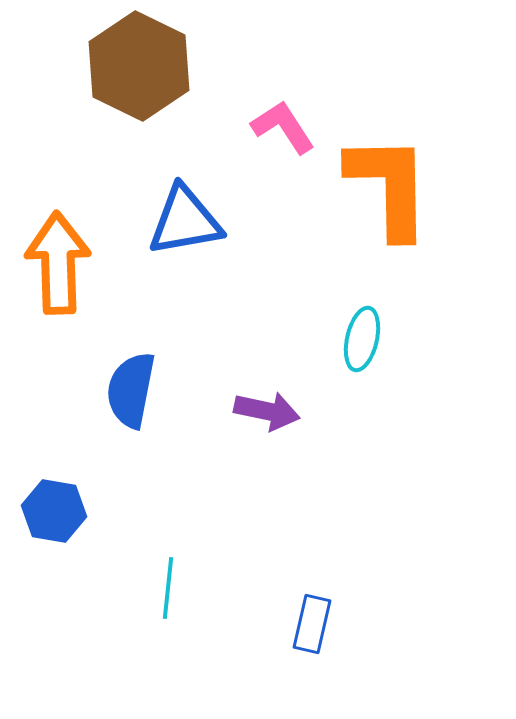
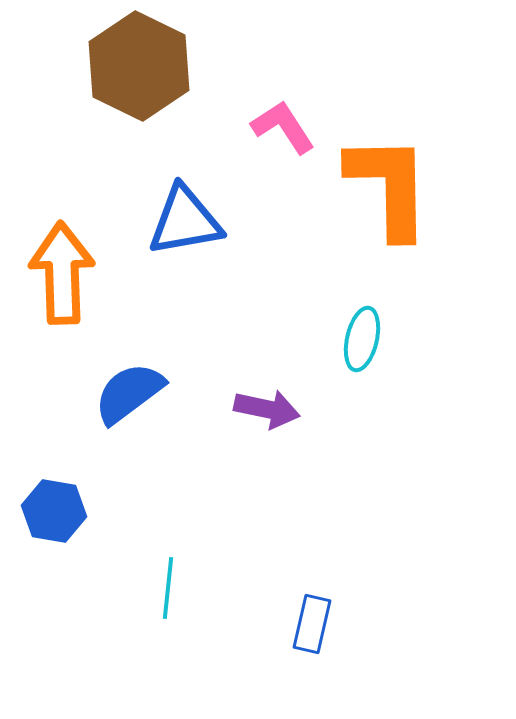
orange arrow: moved 4 px right, 10 px down
blue semicircle: moved 2 px left, 3 px down; rotated 42 degrees clockwise
purple arrow: moved 2 px up
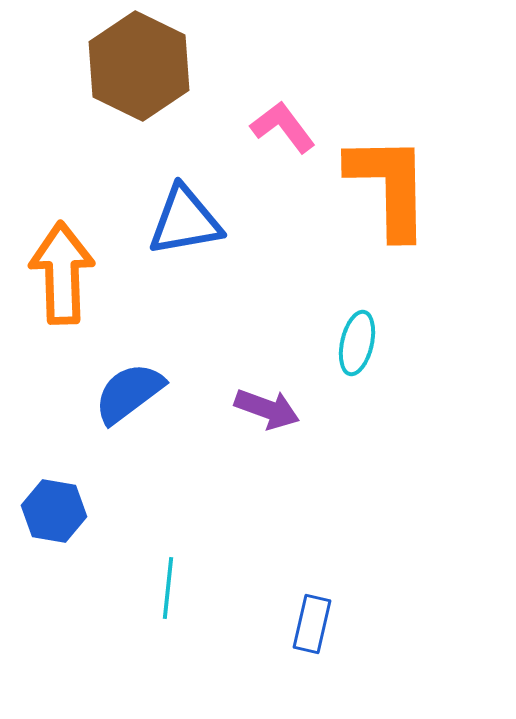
pink L-shape: rotated 4 degrees counterclockwise
cyan ellipse: moved 5 px left, 4 px down
purple arrow: rotated 8 degrees clockwise
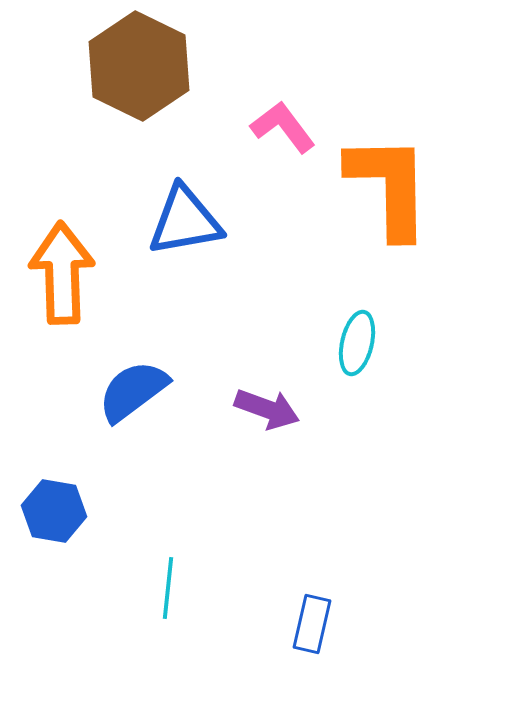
blue semicircle: moved 4 px right, 2 px up
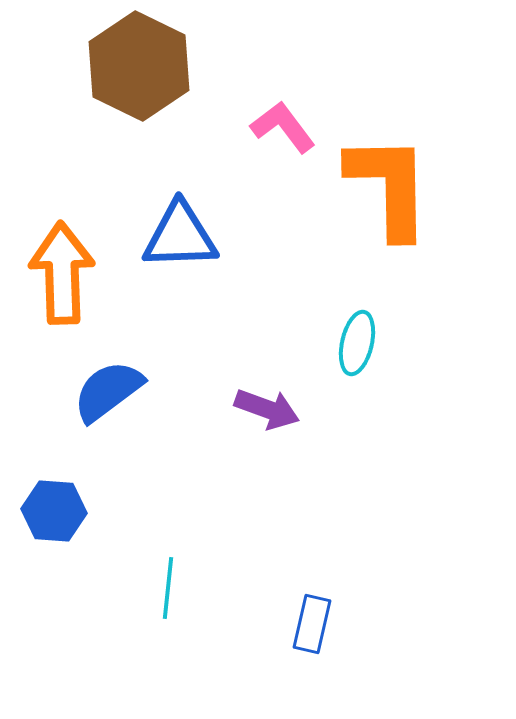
blue triangle: moved 5 px left, 15 px down; rotated 8 degrees clockwise
blue semicircle: moved 25 px left
blue hexagon: rotated 6 degrees counterclockwise
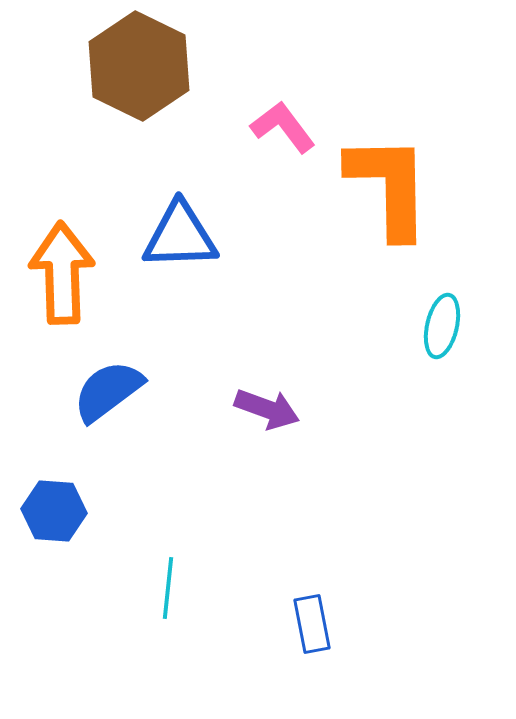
cyan ellipse: moved 85 px right, 17 px up
blue rectangle: rotated 24 degrees counterclockwise
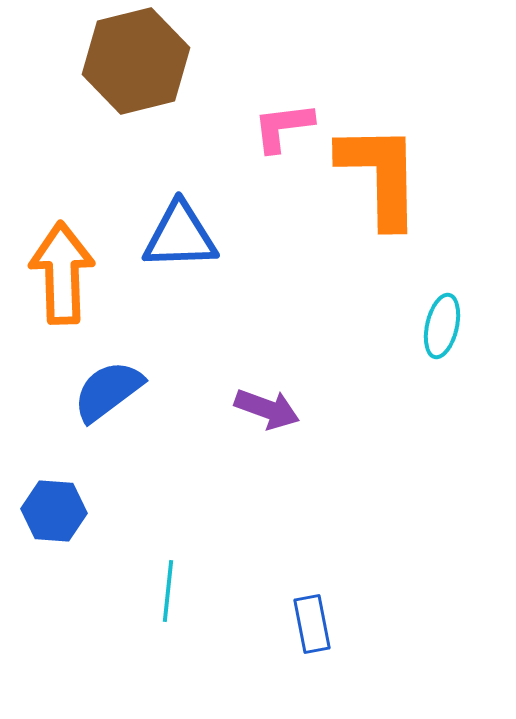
brown hexagon: moved 3 px left, 5 px up; rotated 20 degrees clockwise
pink L-shape: rotated 60 degrees counterclockwise
orange L-shape: moved 9 px left, 11 px up
cyan line: moved 3 px down
